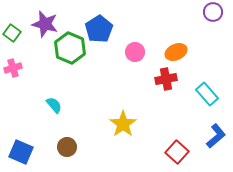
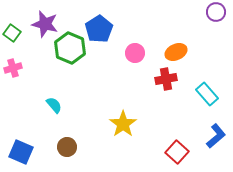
purple circle: moved 3 px right
pink circle: moved 1 px down
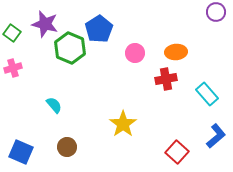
orange ellipse: rotated 20 degrees clockwise
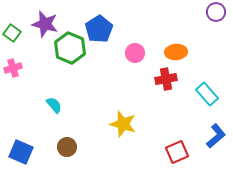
yellow star: rotated 20 degrees counterclockwise
red square: rotated 25 degrees clockwise
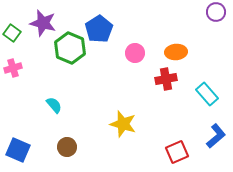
purple star: moved 2 px left, 1 px up
blue square: moved 3 px left, 2 px up
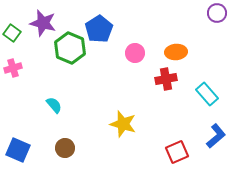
purple circle: moved 1 px right, 1 px down
brown circle: moved 2 px left, 1 px down
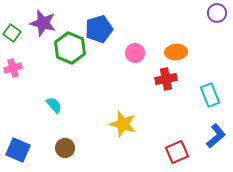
blue pentagon: rotated 16 degrees clockwise
cyan rectangle: moved 3 px right, 1 px down; rotated 20 degrees clockwise
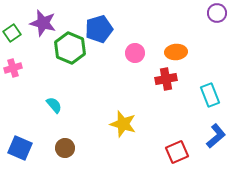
green square: rotated 18 degrees clockwise
blue square: moved 2 px right, 2 px up
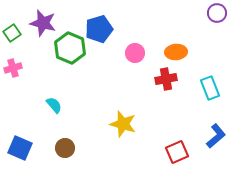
cyan rectangle: moved 7 px up
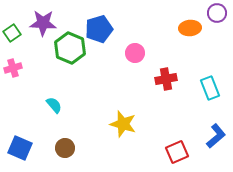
purple star: rotated 12 degrees counterclockwise
orange ellipse: moved 14 px right, 24 px up
